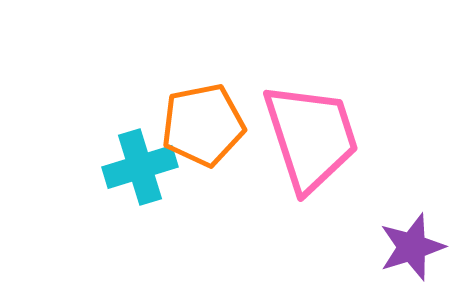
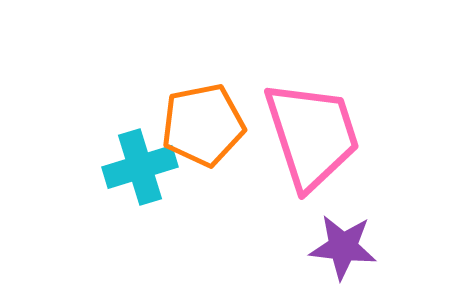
pink trapezoid: moved 1 px right, 2 px up
purple star: moved 69 px left; rotated 24 degrees clockwise
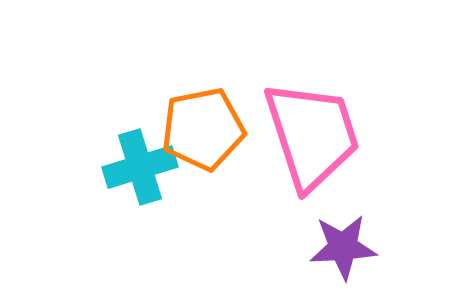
orange pentagon: moved 4 px down
purple star: rotated 10 degrees counterclockwise
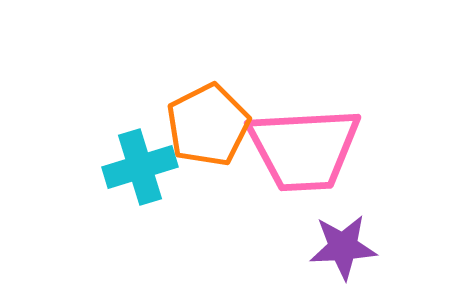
orange pentagon: moved 5 px right, 4 px up; rotated 16 degrees counterclockwise
pink trapezoid: moved 8 px left, 14 px down; rotated 105 degrees clockwise
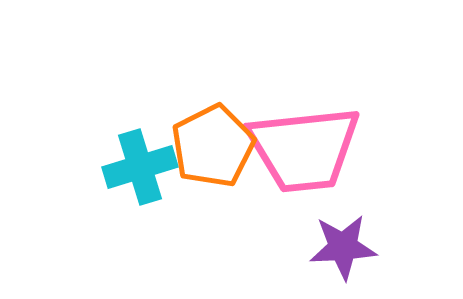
orange pentagon: moved 5 px right, 21 px down
pink trapezoid: rotated 3 degrees counterclockwise
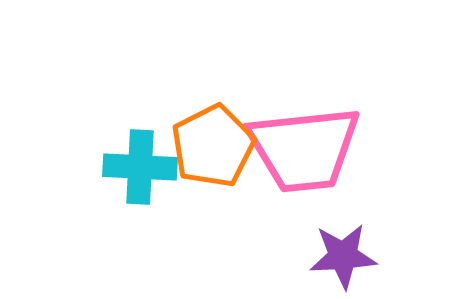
cyan cross: rotated 20 degrees clockwise
purple star: moved 9 px down
